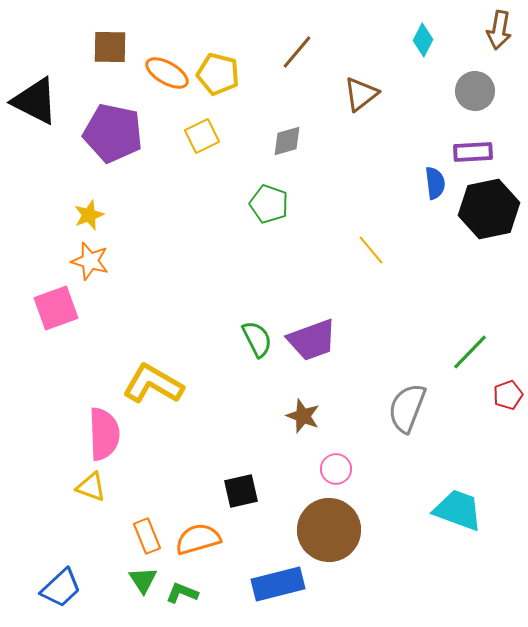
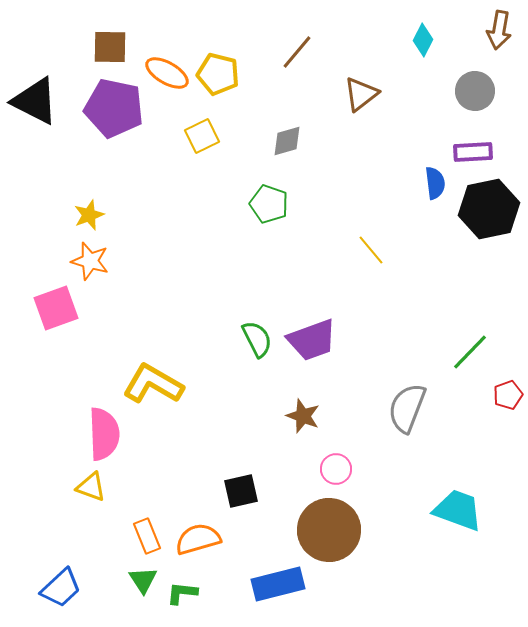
purple pentagon: moved 1 px right, 25 px up
green L-shape: rotated 16 degrees counterclockwise
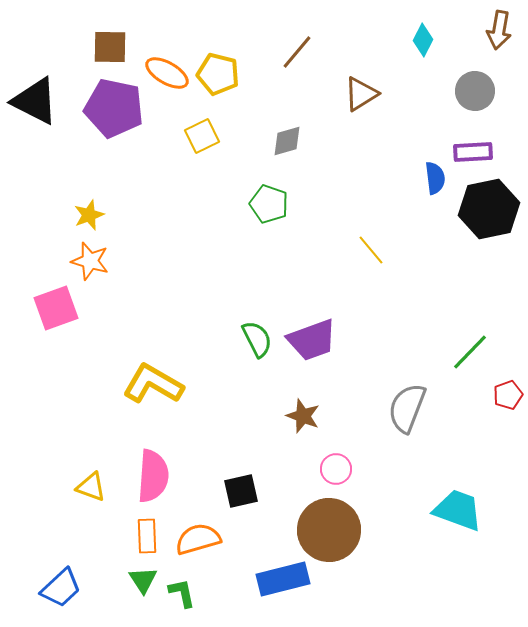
brown triangle: rotated 6 degrees clockwise
blue semicircle: moved 5 px up
pink semicircle: moved 49 px right, 42 px down; rotated 6 degrees clockwise
orange rectangle: rotated 20 degrees clockwise
blue rectangle: moved 5 px right, 5 px up
green L-shape: rotated 72 degrees clockwise
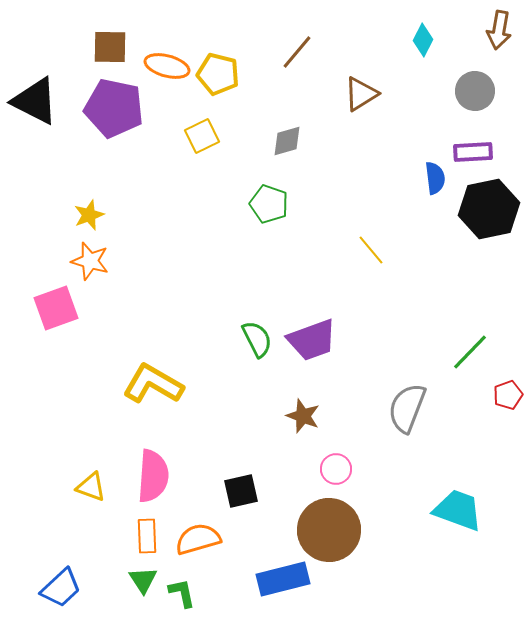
orange ellipse: moved 7 px up; rotated 15 degrees counterclockwise
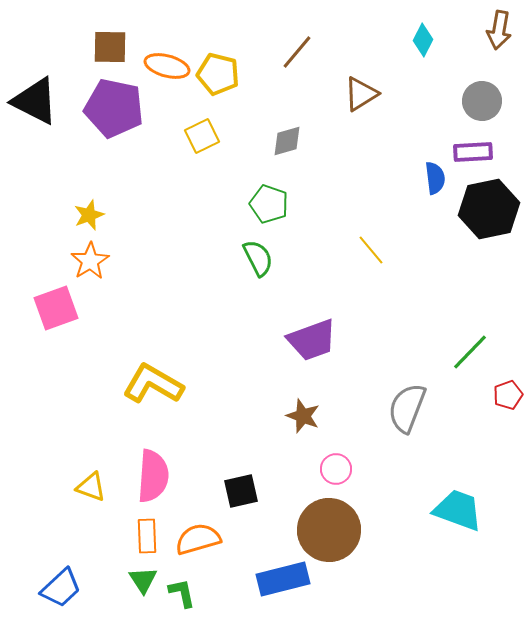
gray circle: moved 7 px right, 10 px down
orange star: rotated 24 degrees clockwise
green semicircle: moved 1 px right, 81 px up
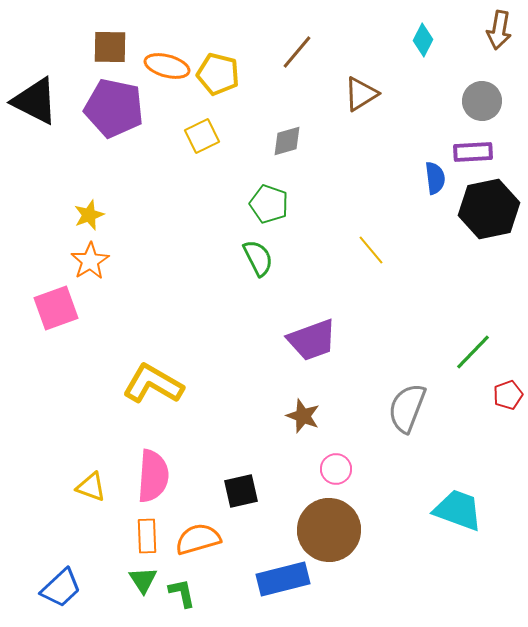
green line: moved 3 px right
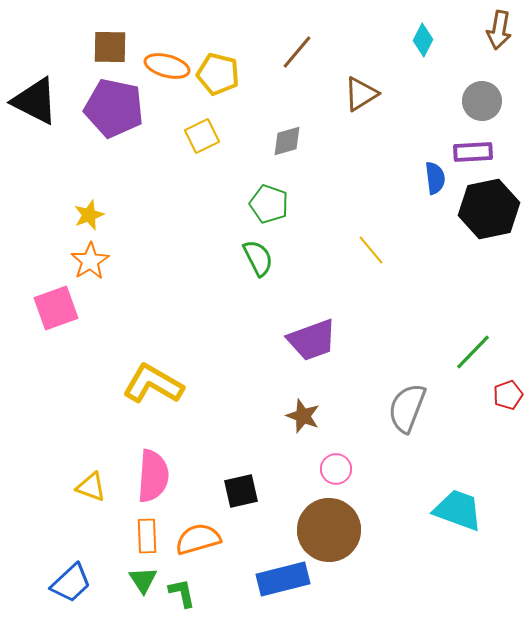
blue trapezoid: moved 10 px right, 5 px up
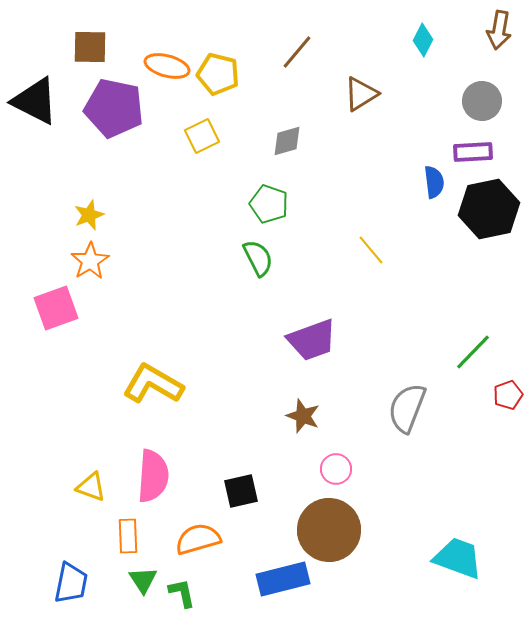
brown square: moved 20 px left
blue semicircle: moved 1 px left, 4 px down
cyan trapezoid: moved 48 px down
orange rectangle: moved 19 px left
blue trapezoid: rotated 36 degrees counterclockwise
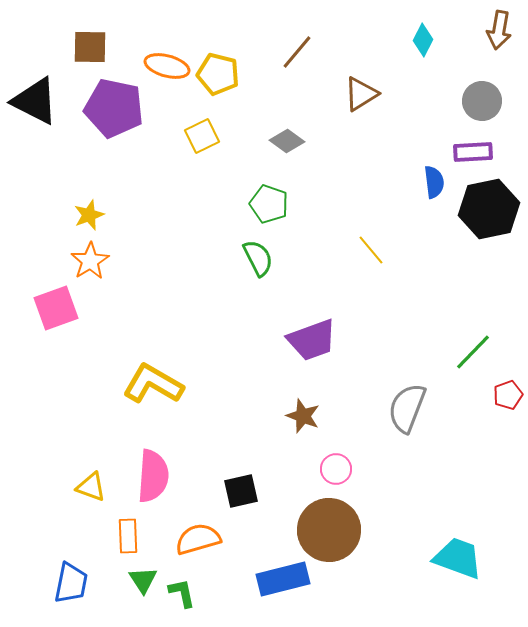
gray diamond: rotated 52 degrees clockwise
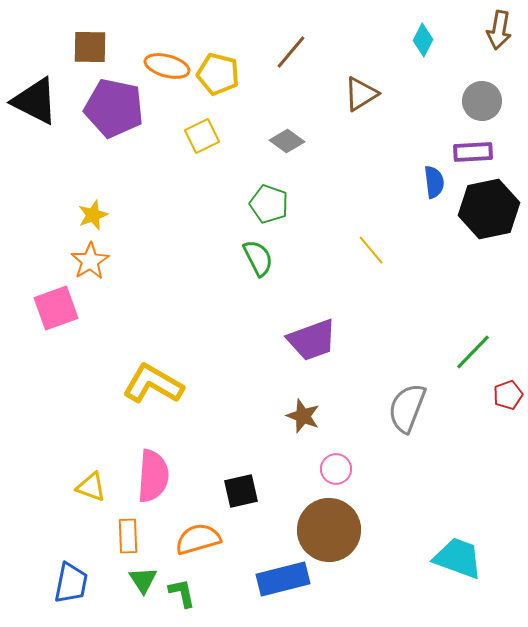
brown line: moved 6 px left
yellow star: moved 4 px right
